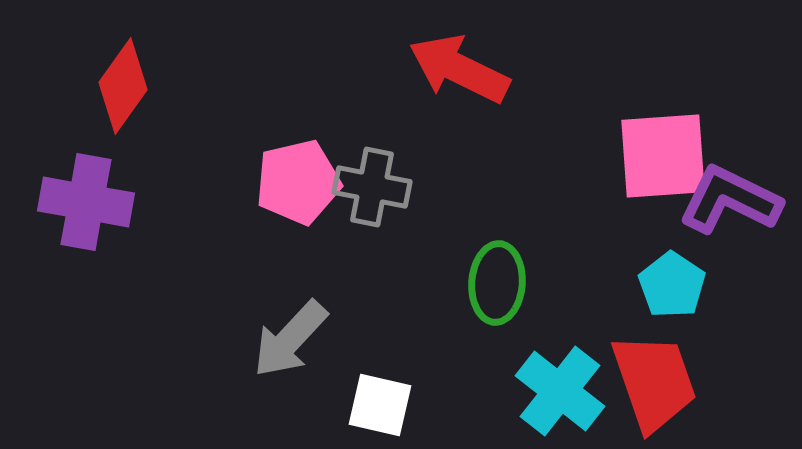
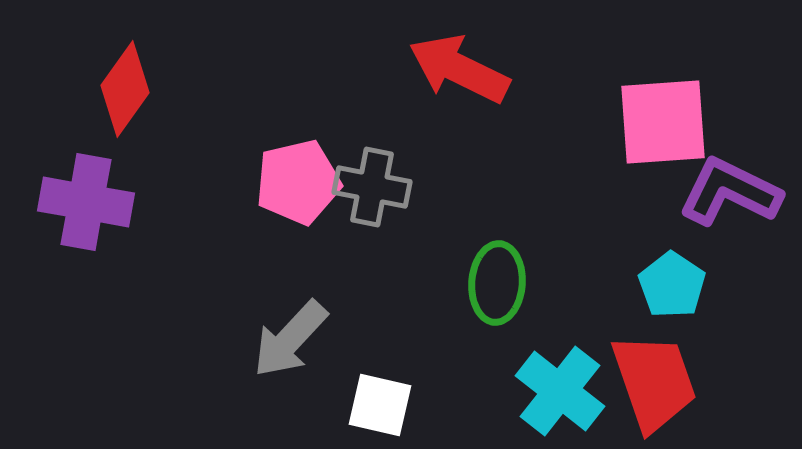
red diamond: moved 2 px right, 3 px down
pink square: moved 34 px up
purple L-shape: moved 8 px up
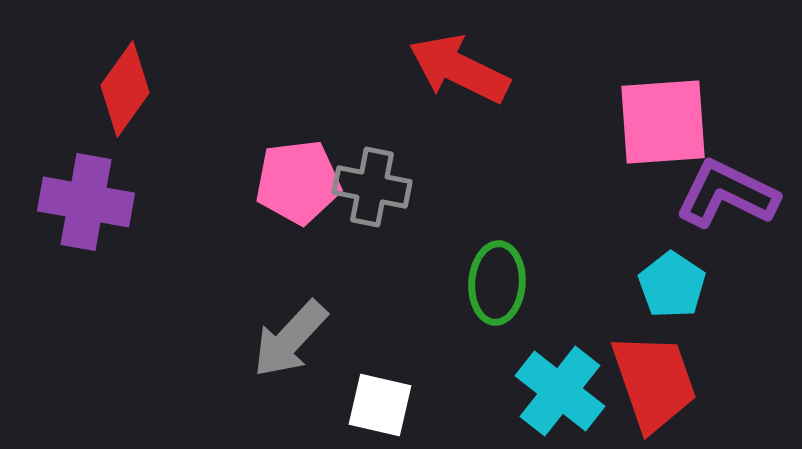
pink pentagon: rotated 6 degrees clockwise
purple L-shape: moved 3 px left, 2 px down
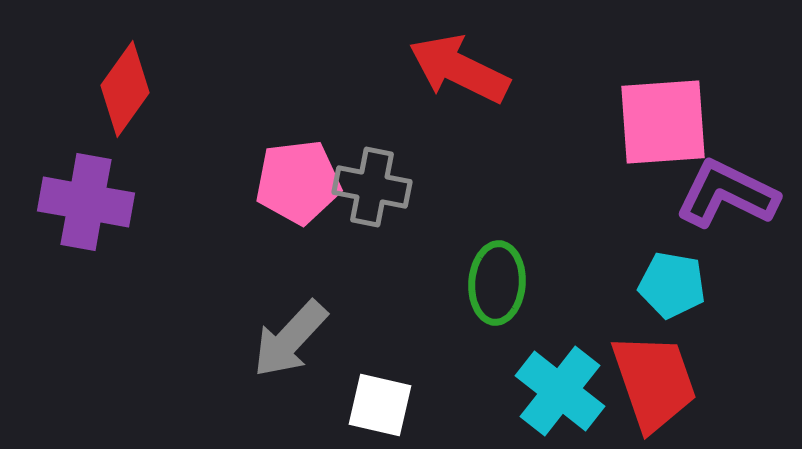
cyan pentagon: rotated 24 degrees counterclockwise
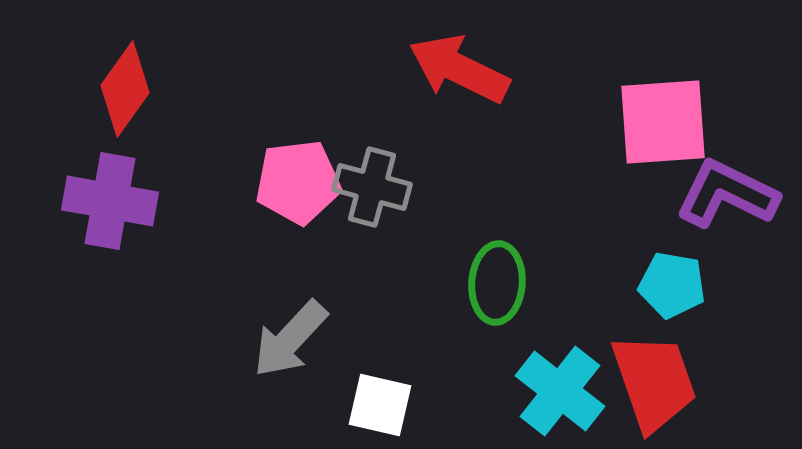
gray cross: rotated 4 degrees clockwise
purple cross: moved 24 px right, 1 px up
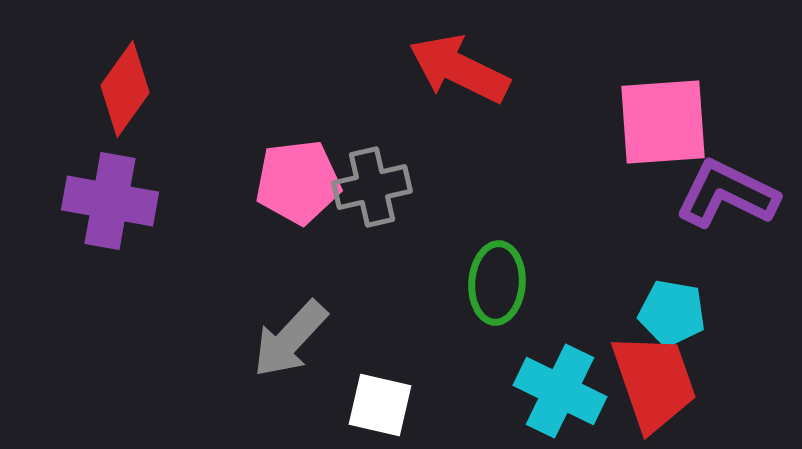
gray cross: rotated 28 degrees counterclockwise
cyan pentagon: moved 28 px down
cyan cross: rotated 12 degrees counterclockwise
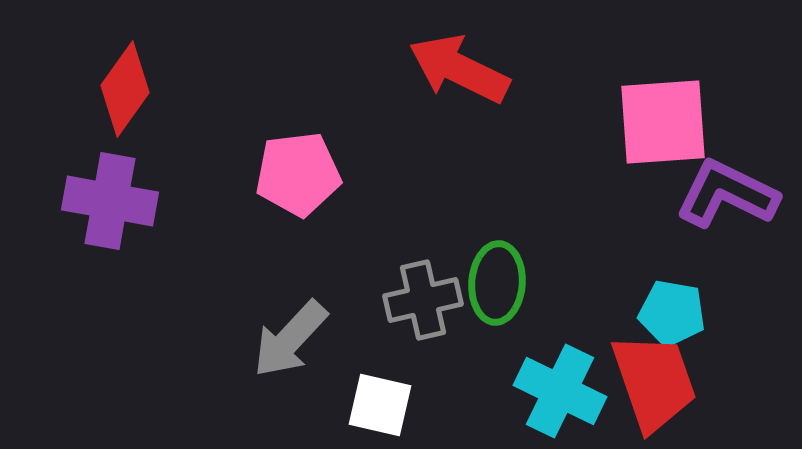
pink pentagon: moved 8 px up
gray cross: moved 51 px right, 113 px down
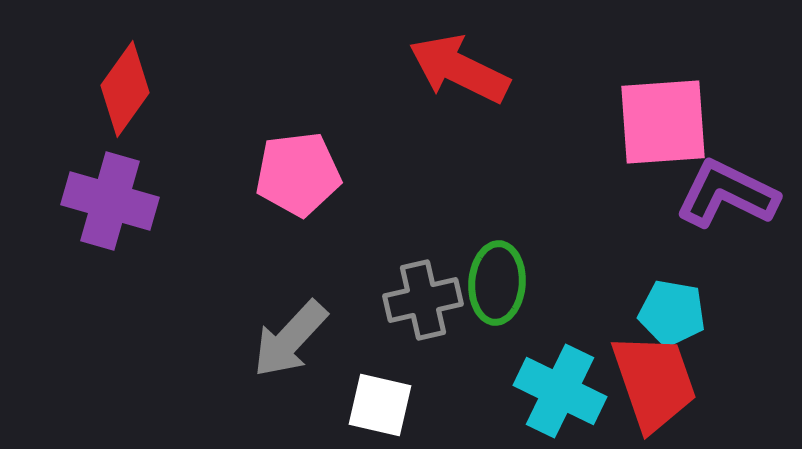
purple cross: rotated 6 degrees clockwise
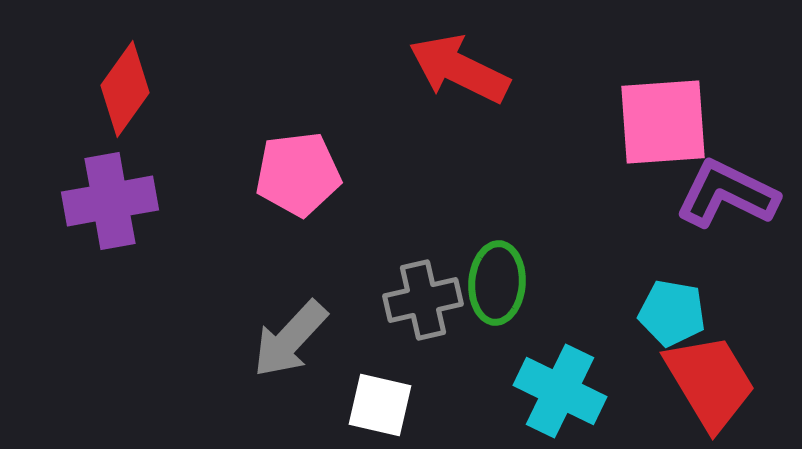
purple cross: rotated 26 degrees counterclockwise
red trapezoid: moved 56 px right; rotated 12 degrees counterclockwise
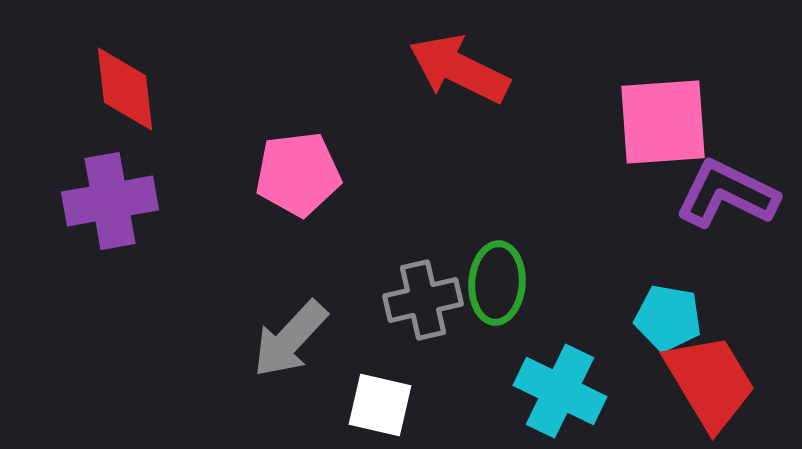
red diamond: rotated 42 degrees counterclockwise
cyan pentagon: moved 4 px left, 5 px down
